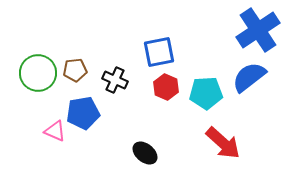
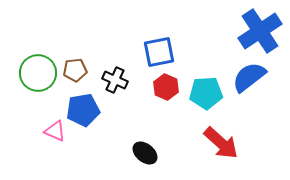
blue cross: moved 2 px right, 1 px down
blue pentagon: moved 3 px up
red arrow: moved 2 px left
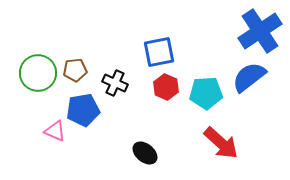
black cross: moved 3 px down
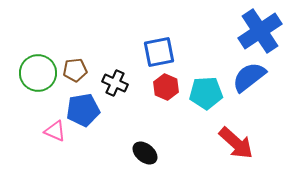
red arrow: moved 15 px right
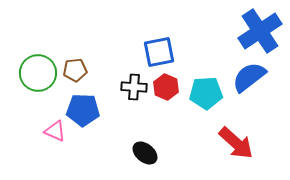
black cross: moved 19 px right, 4 px down; rotated 20 degrees counterclockwise
blue pentagon: rotated 12 degrees clockwise
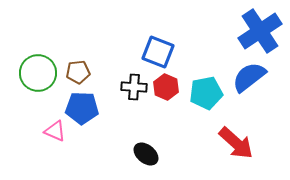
blue square: moved 1 px left; rotated 32 degrees clockwise
brown pentagon: moved 3 px right, 2 px down
cyan pentagon: rotated 8 degrees counterclockwise
blue pentagon: moved 1 px left, 2 px up
black ellipse: moved 1 px right, 1 px down
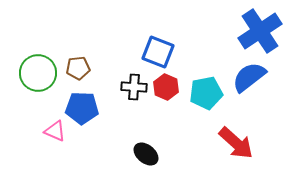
brown pentagon: moved 4 px up
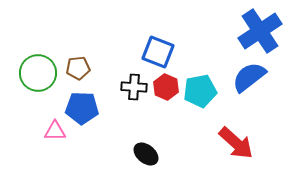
cyan pentagon: moved 6 px left, 2 px up
pink triangle: rotated 25 degrees counterclockwise
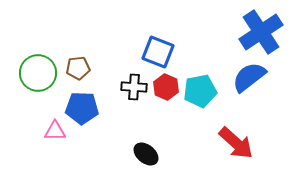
blue cross: moved 1 px right, 1 px down
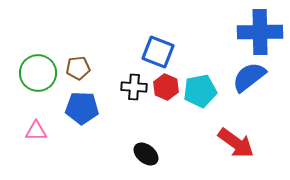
blue cross: moved 1 px left; rotated 33 degrees clockwise
pink triangle: moved 19 px left
red arrow: rotated 6 degrees counterclockwise
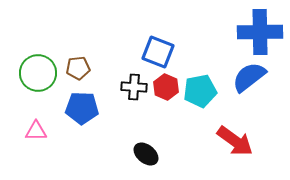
red arrow: moved 1 px left, 2 px up
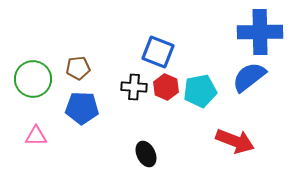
green circle: moved 5 px left, 6 px down
pink triangle: moved 5 px down
red arrow: rotated 15 degrees counterclockwise
black ellipse: rotated 25 degrees clockwise
